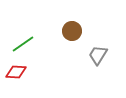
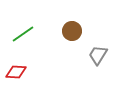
green line: moved 10 px up
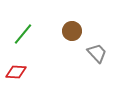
green line: rotated 15 degrees counterclockwise
gray trapezoid: moved 1 px left, 2 px up; rotated 105 degrees clockwise
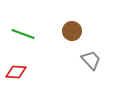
green line: rotated 70 degrees clockwise
gray trapezoid: moved 6 px left, 7 px down
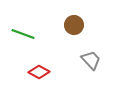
brown circle: moved 2 px right, 6 px up
red diamond: moved 23 px right; rotated 25 degrees clockwise
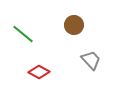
green line: rotated 20 degrees clockwise
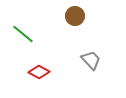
brown circle: moved 1 px right, 9 px up
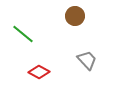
gray trapezoid: moved 4 px left
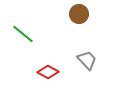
brown circle: moved 4 px right, 2 px up
red diamond: moved 9 px right
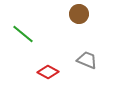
gray trapezoid: rotated 25 degrees counterclockwise
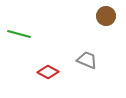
brown circle: moved 27 px right, 2 px down
green line: moved 4 px left; rotated 25 degrees counterclockwise
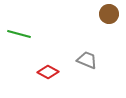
brown circle: moved 3 px right, 2 px up
